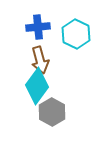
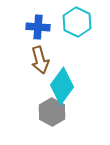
blue cross: rotated 10 degrees clockwise
cyan hexagon: moved 1 px right, 12 px up
cyan diamond: moved 25 px right
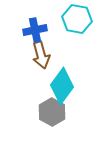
cyan hexagon: moved 3 px up; rotated 16 degrees counterclockwise
blue cross: moved 3 px left, 3 px down; rotated 15 degrees counterclockwise
brown arrow: moved 1 px right, 5 px up
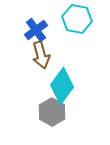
blue cross: moved 1 px right; rotated 25 degrees counterclockwise
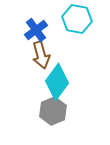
cyan diamond: moved 5 px left, 4 px up
gray hexagon: moved 1 px right, 1 px up; rotated 8 degrees clockwise
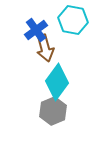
cyan hexagon: moved 4 px left, 1 px down
brown arrow: moved 4 px right, 7 px up
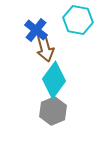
cyan hexagon: moved 5 px right
blue cross: rotated 15 degrees counterclockwise
cyan diamond: moved 3 px left, 2 px up
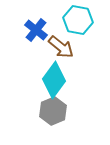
brown arrow: moved 16 px right, 1 px up; rotated 36 degrees counterclockwise
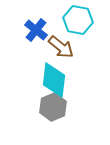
cyan diamond: rotated 30 degrees counterclockwise
gray hexagon: moved 4 px up
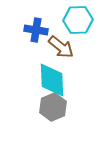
cyan hexagon: rotated 12 degrees counterclockwise
blue cross: rotated 30 degrees counterclockwise
cyan diamond: moved 2 px left; rotated 9 degrees counterclockwise
